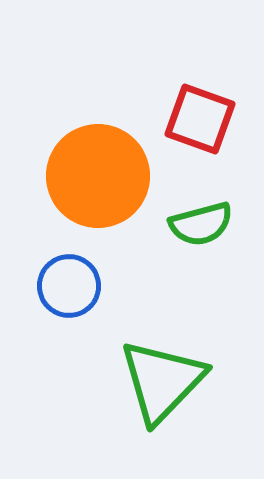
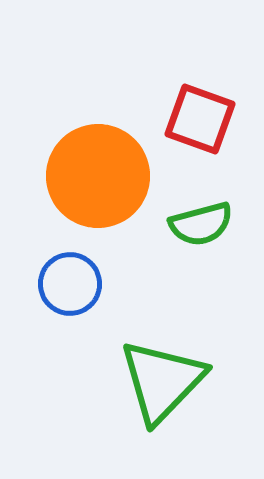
blue circle: moved 1 px right, 2 px up
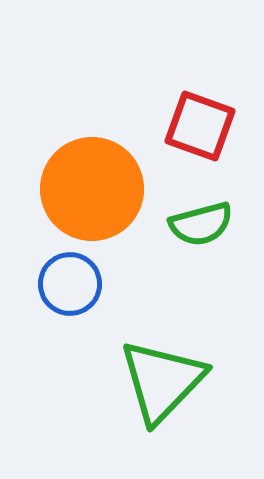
red square: moved 7 px down
orange circle: moved 6 px left, 13 px down
